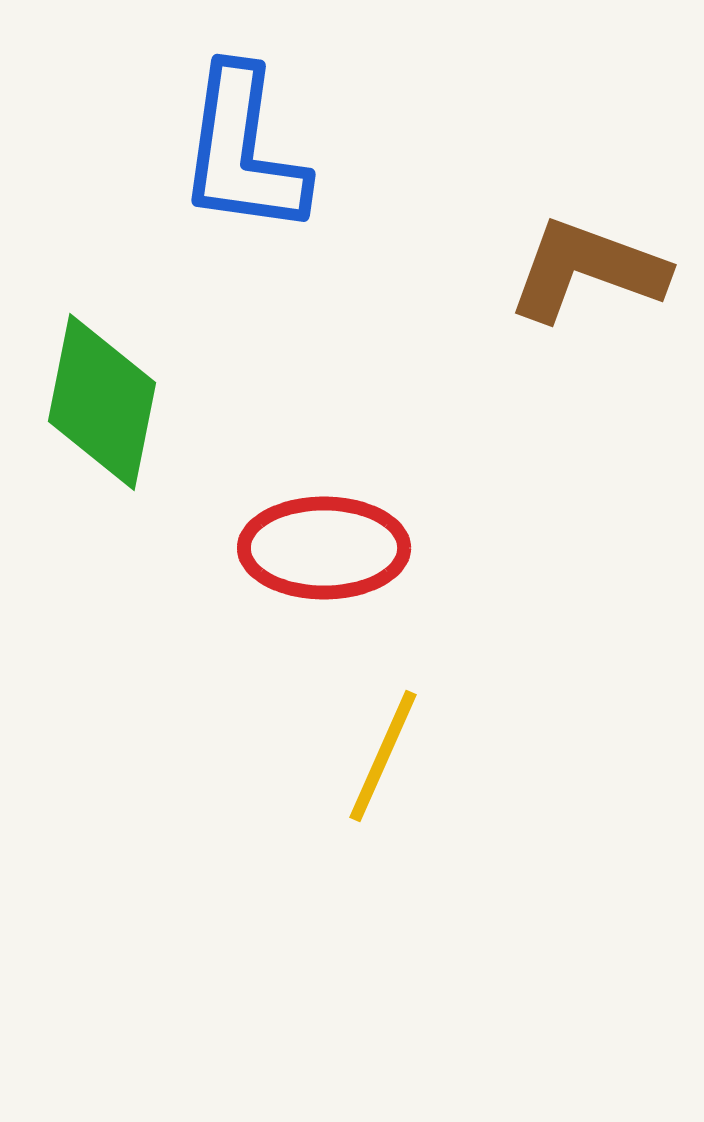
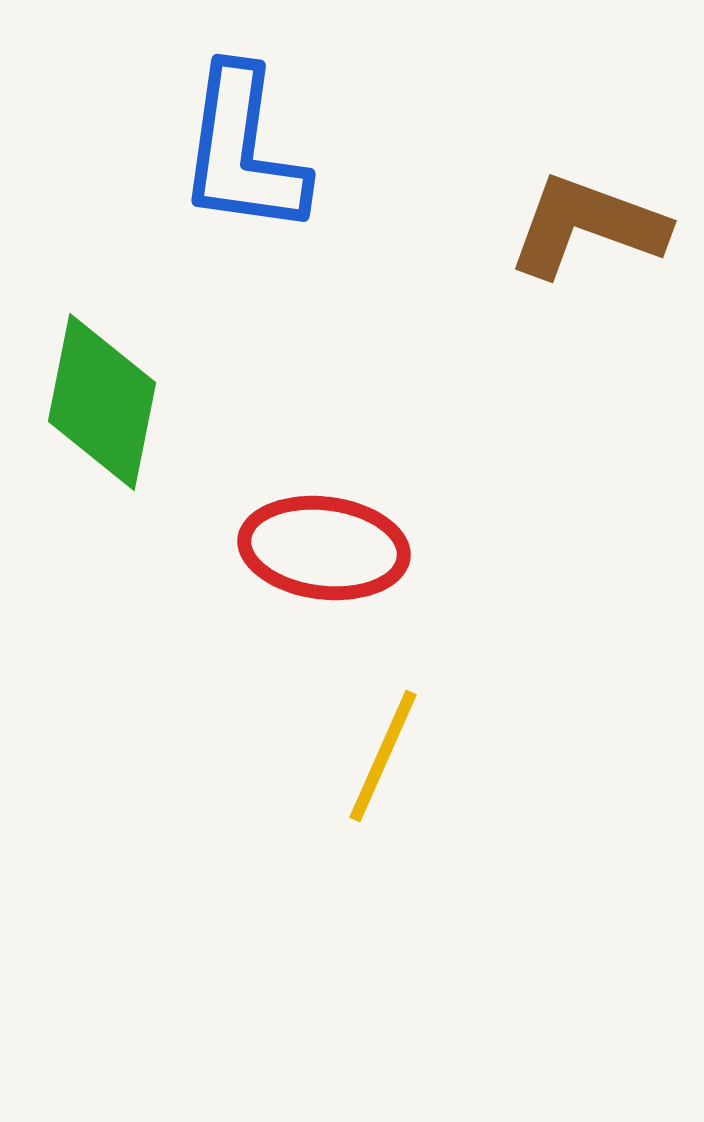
brown L-shape: moved 44 px up
red ellipse: rotated 7 degrees clockwise
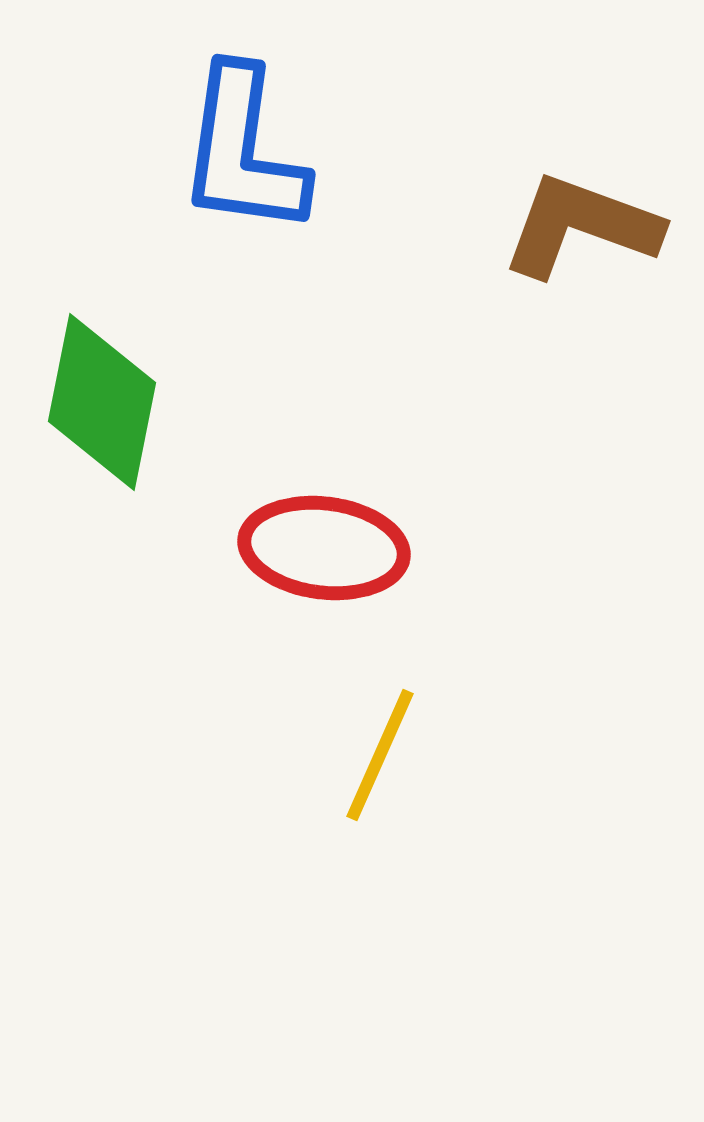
brown L-shape: moved 6 px left
yellow line: moved 3 px left, 1 px up
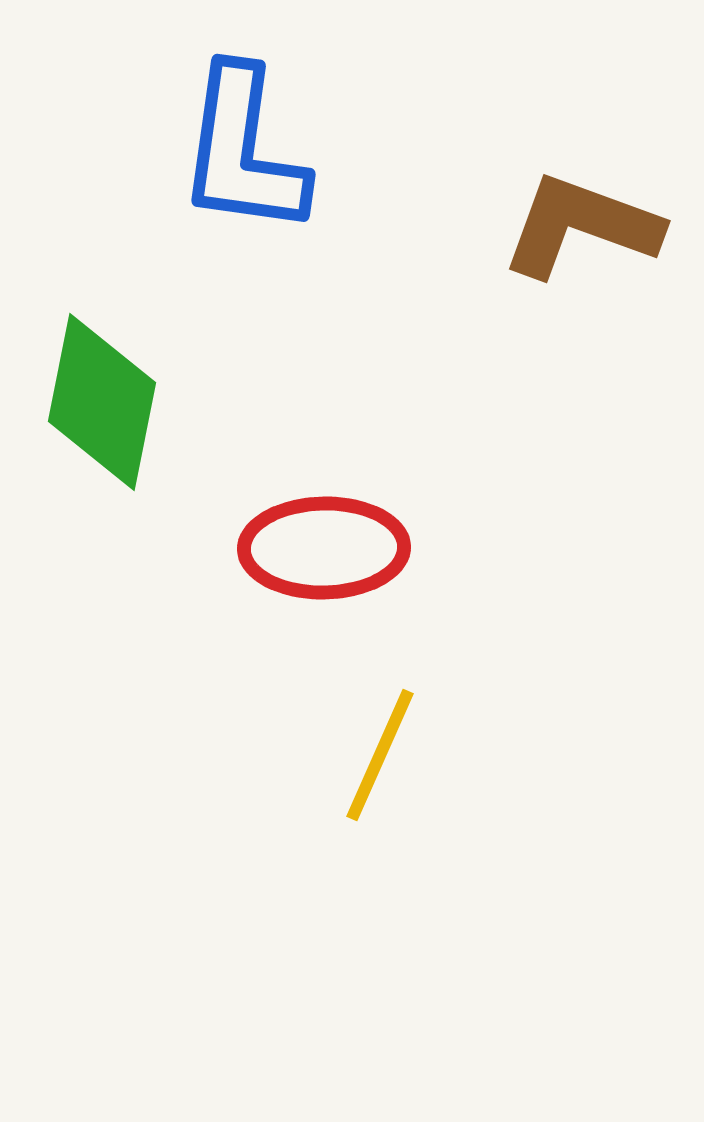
red ellipse: rotated 8 degrees counterclockwise
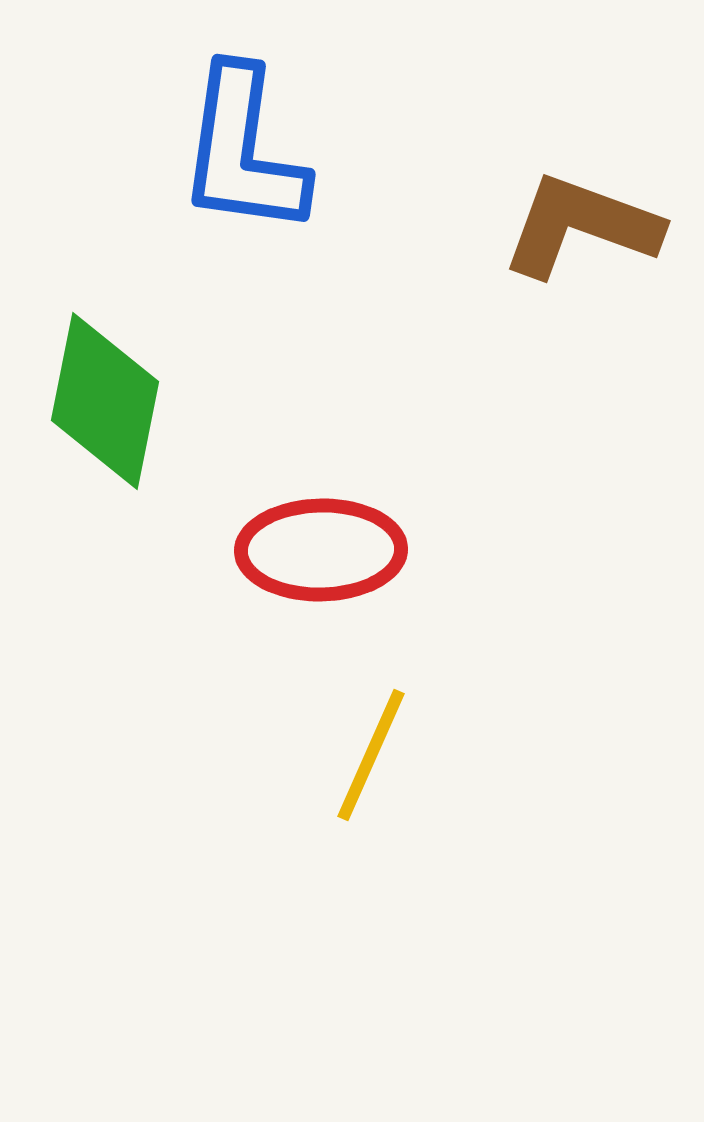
green diamond: moved 3 px right, 1 px up
red ellipse: moved 3 px left, 2 px down
yellow line: moved 9 px left
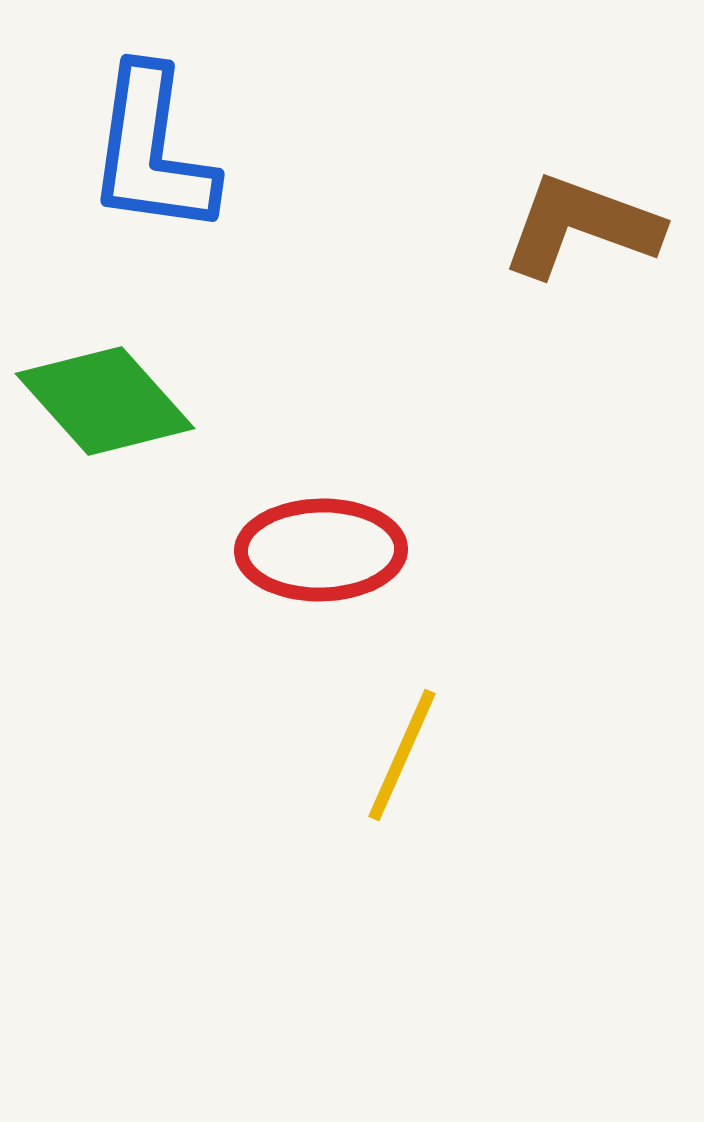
blue L-shape: moved 91 px left
green diamond: rotated 53 degrees counterclockwise
yellow line: moved 31 px right
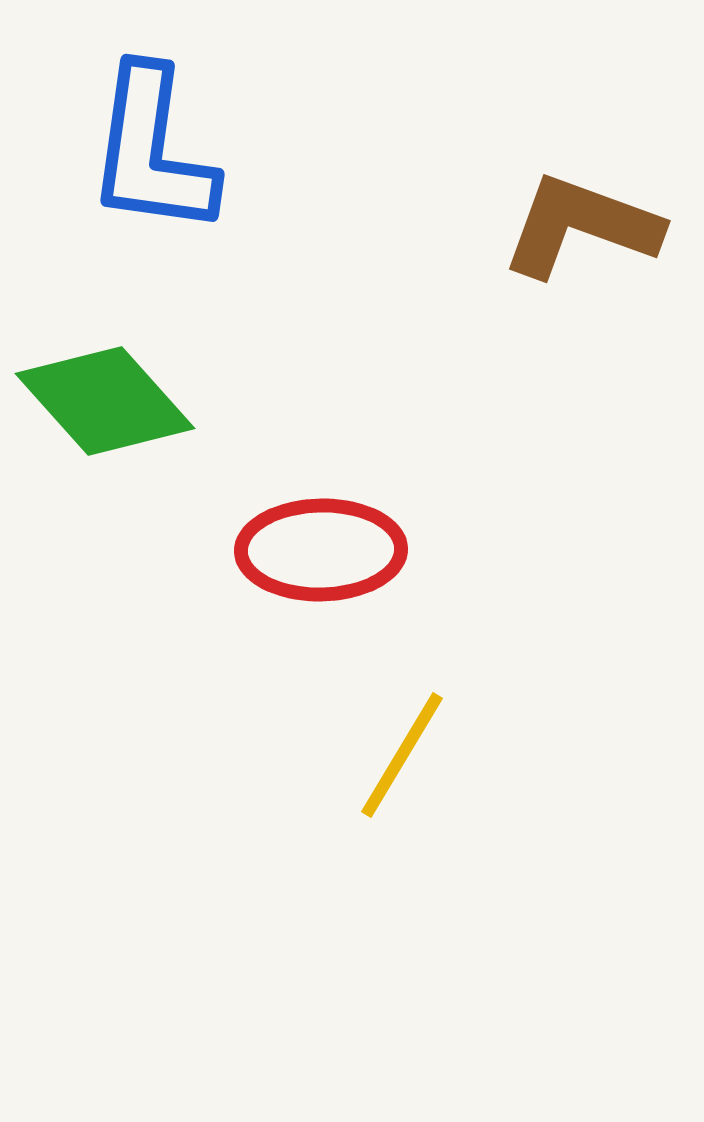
yellow line: rotated 7 degrees clockwise
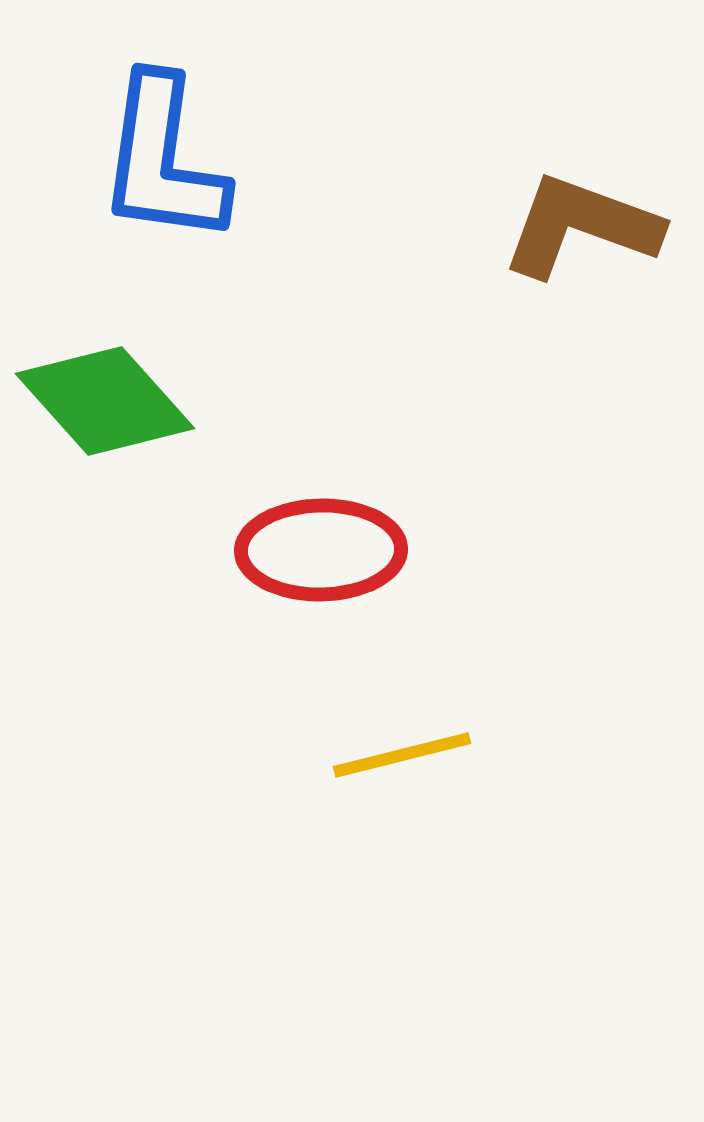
blue L-shape: moved 11 px right, 9 px down
yellow line: rotated 45 degrees clockwise
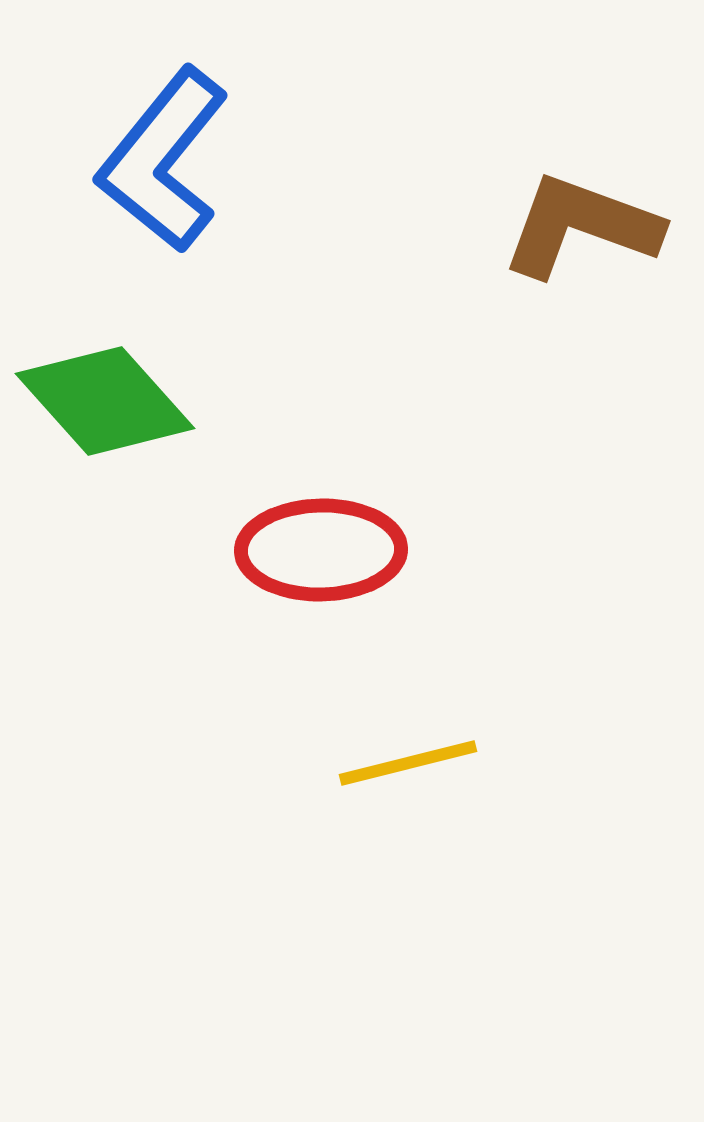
blue L-shape: rotated 31 degrees clockwise
yellow line: moved 6 px right, 8 px down
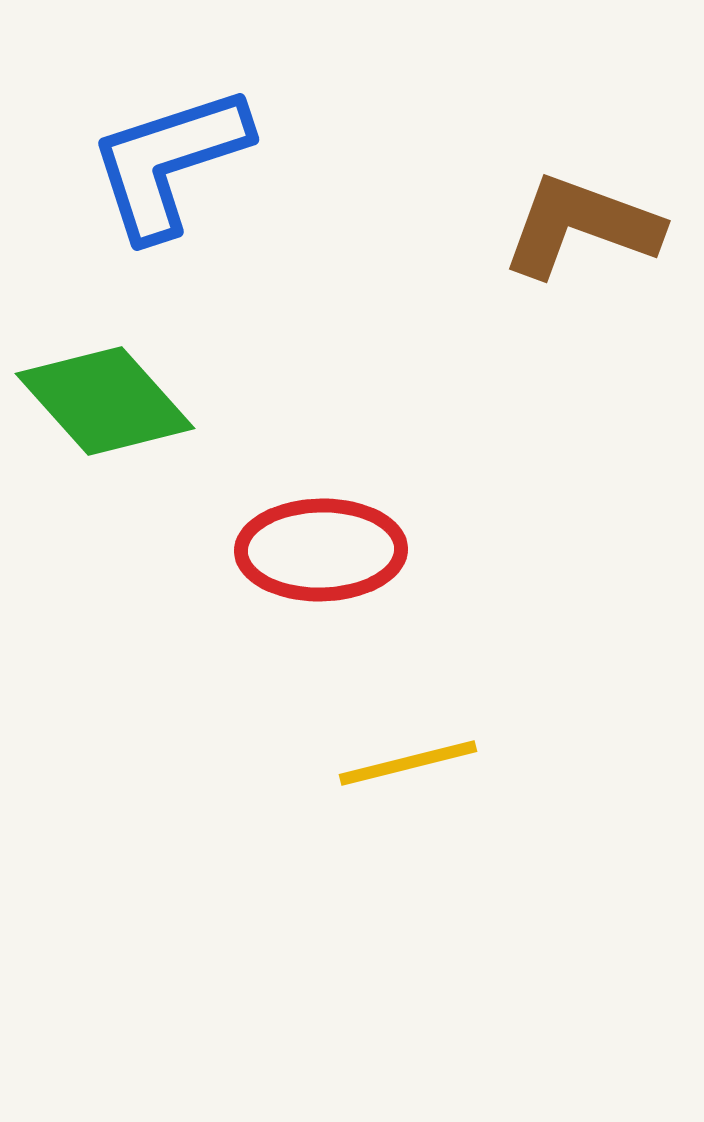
blue L-shape: moved 6 px right, 2 px down; rotated 33 degrees clockwise
